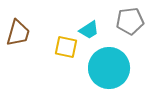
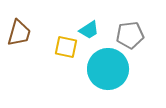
gray pentagon: moved 14 px down
brown trapezoid: moved 1 px right
cyan circle: moved 1 px left, 1 px down
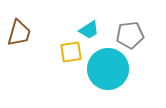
yellow square: moved 5 px right, 5 px down; rotated 20 degrees counterclockwise
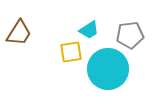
brown trapezoid: rotated 16 degrees clockwise
